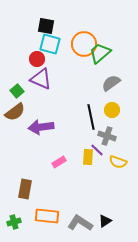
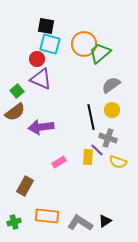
gray semicircle: moved 2 px down
gray cross: moved 1 px right, 2 px down
brown rectangle: moved 3 px up; rotated 18 degrees clockwise
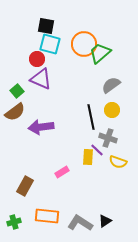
pink rectangle: moved 3 px right, 10 px down
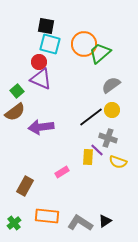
red circle: moved 2 px right, 3 px down
black line: rotated 65 degrees clockwise
green cross: moved 1 px down; rotated 24 degrees counterclockwise
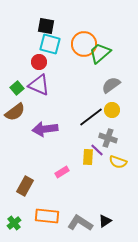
purple triangle: moved 2 px left, 6 px down
green square: moved 3 px up
purple arrow: moved 4 px right, 2 px down
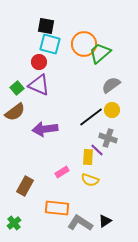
yellow semicircle: moved 28 px left, 18 px down
orange rectangle: moved 10 px right, 8 px up
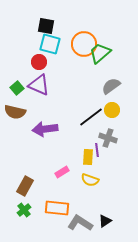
gray semicircle: moved 1 px down
brown semicircle: rotated 50 degrees clockwise
purple line: rotated 40 degrees clockwise
green cross: moved 10 px right, 13 px up
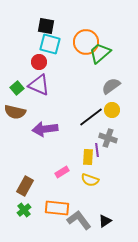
orange circle: moved 2 px right, 2 px up
gray L-shape: moved 1 px left, 3 px up; rotated 20 degrees clockwise
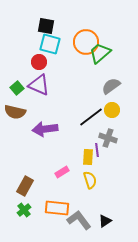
yellow semicircle: rotated 126 degrees counterclockwise
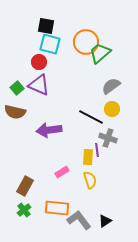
yellow circle: moved 1 px up
black line: rotated 65 degrees clockwise
purple arrow: moved 4 px right, 1 px down
